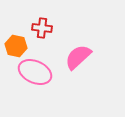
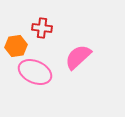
orange hexagon: rotated 20 degrees counterclockwise
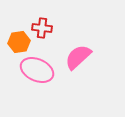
orange hexagon: moved 3 px right, 4 px up
pink ellipse: moved 2 px right, 2 px up
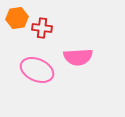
orange hexagon: moved 2 px left, 24 px up
pink semicircle: rotated 140 degrees counterclockwise
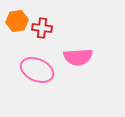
orange hexagon: moved 3 px down
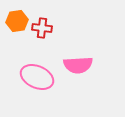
pink semicircle: moved 8 px down
pink ellipse: moved 7 px down
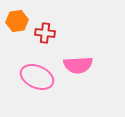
red cross: moved 3 px right, 5 px down
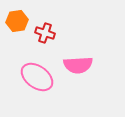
red cross: rotated 12 degrees clockwise
pink ellipse: rotated 12 degrees clockwise
